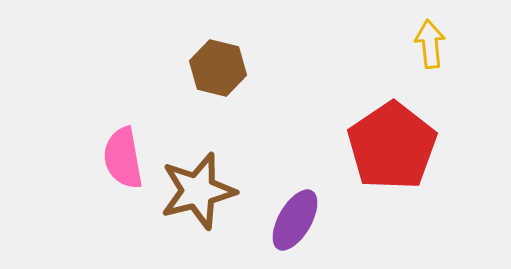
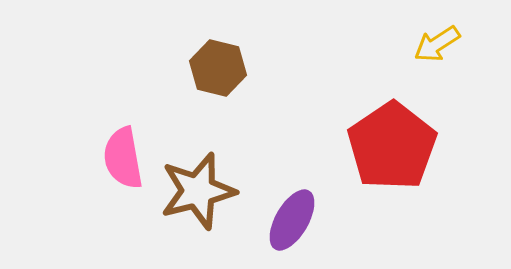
yellow arrow: moved 7 px right; rotated 117 degrees counterclockwise
purple ellipse: moved 3 px left
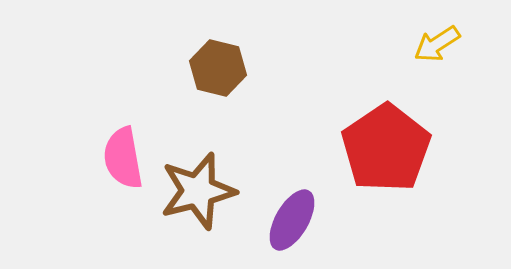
red pentagon: moved 6 px left, 2 px down
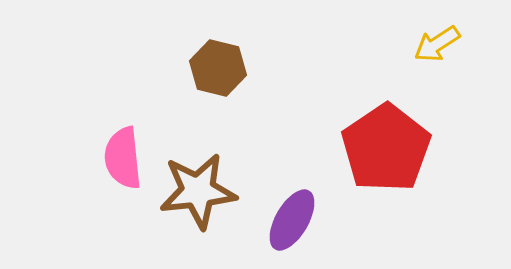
pink semicircle: rotated 4 degrees clockwise
brown star: rotated 8 degrees clockwise
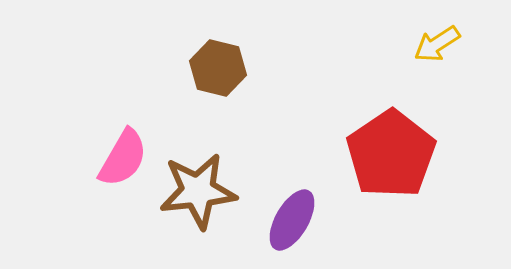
red pentagon: moved 5 px right, 6 px down
pink semicircle: rotated 144 degrees counterclockwise
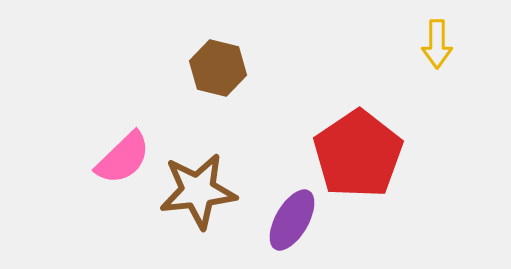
yellow arrow: rotated 57 degrees counterclockwise
red pentagon: moved 33 px left
pink semicircle: rotated 16 degrees clockwise
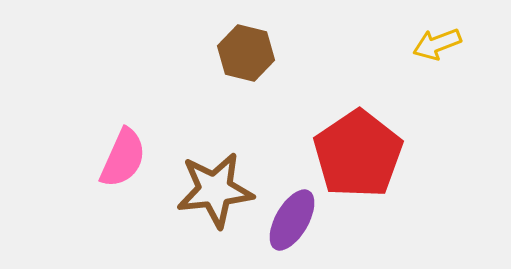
yellow arrow: rotated 69 degrees clockwise
brown hexagon: moved 28 px right, 15 px up
pink semicircle: rotated 22 degrees counterclockwise
brown star: moved 17 px right, 1 px up
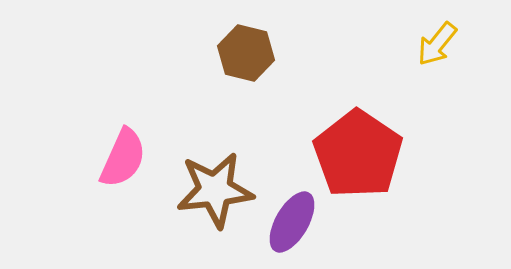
yellow arrow: rotated 30 degrees counterclockwise
red pentagon: rotated 4 degrees counterclockwise
purple ellipse: moved 2 px down
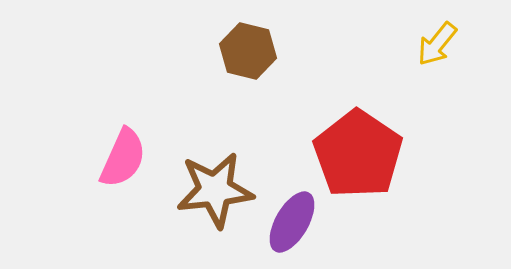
brown hexagon: moved 2 px right, 2 px up
